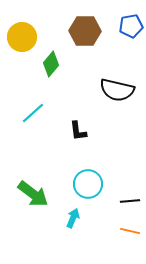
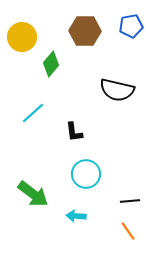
black L-shape: moved 4 px left, 1 px down
cyan circle: moved 2 px left, 10 px up
cyan arrow: moved 3 px right, 2 px up; rotated 108 degrees counterclockwise
orange line: moved 2 px left; rotated 42 degrees clockwise
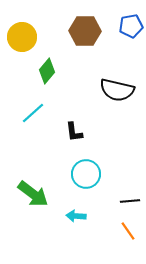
green diamond: moved 4 px left, 7 px down
